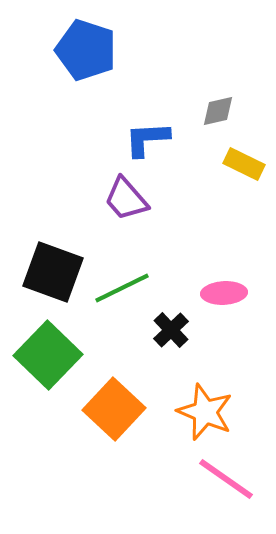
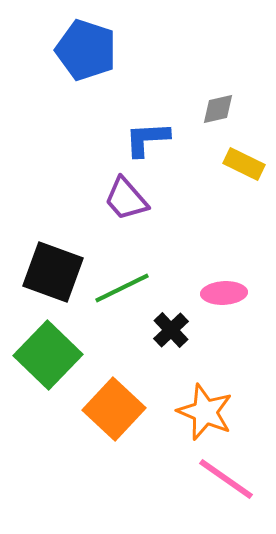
gray diamond: moved 2 px up
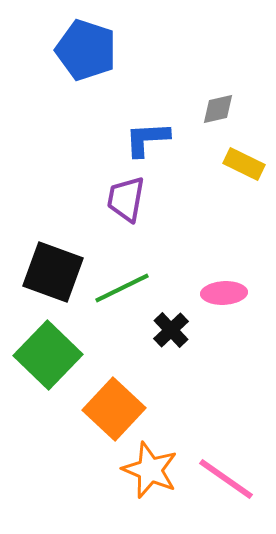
purple trapezoid: rotated 51 degrees clockwise
orange star: moved 55 px left, 58 px down
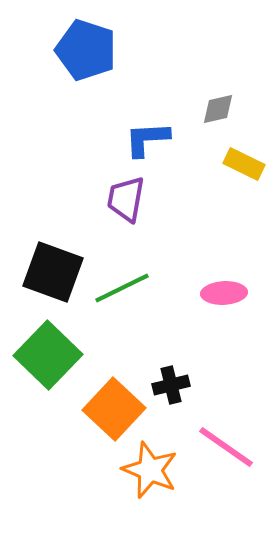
black cross: moved 55 px down; rotated 30 degrees clockwise
pink line: moved 32 px up
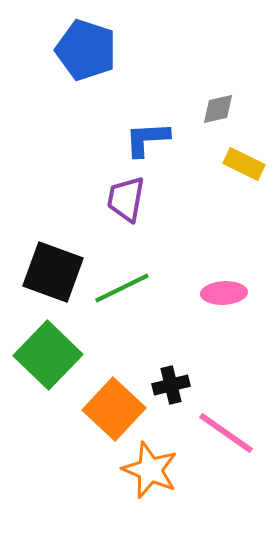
pink line: moved 14 px up
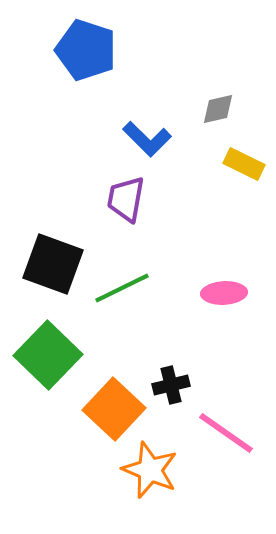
blue L-shape: rotated 132 degrees counterclockwise
black square: moved 8 px up
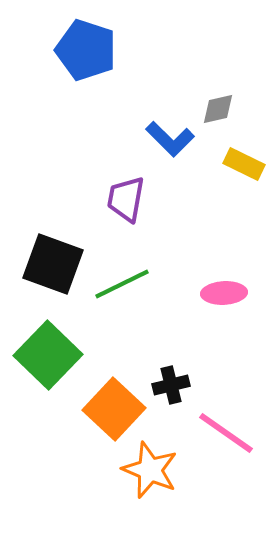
blue L-shape: moved 23 px right
green line: moved 4 px up
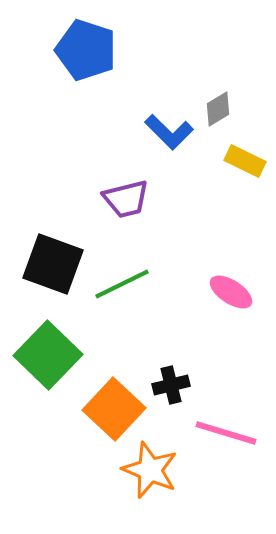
gray diamond: rotated 18 degrees counterclockwise
blue L-shape: moved 1 px left, 7 px up
yellow rectangle: moved 1 px right, 3 px up
purple trapezoid: rotated 114 degrees counterclockwise
pink ellipse: moved 7 px right, 1 px up; rotated 36 degrees clockwise
pink line: rotated 18 degrees counterclockwise
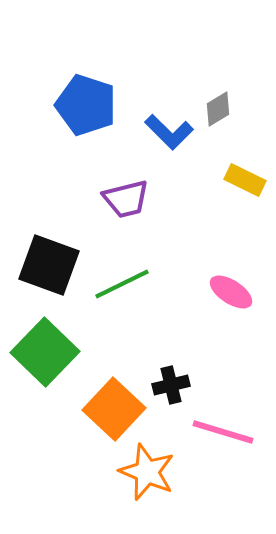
blue pentagon: moved 55 px down
yellow rectangle: moved 19 px down
black square: moved 4 px left, 1 px down
green square: moved 3 px left, 3 px up
pink line: moved 3 px left, 1 px up
orange star: moved 3 px left, 2 px down
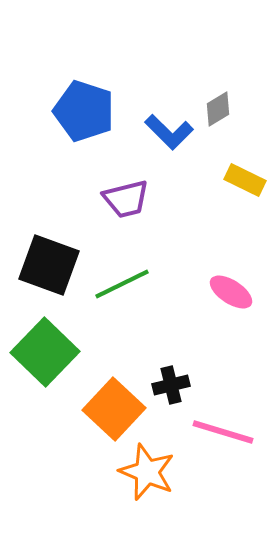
blue pentagon: moved 2 px left, 6 px down
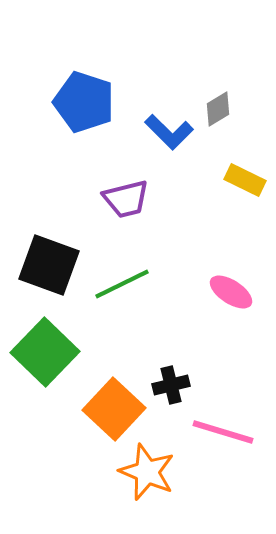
blue pentagon: moved 9 px up
